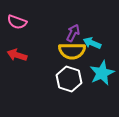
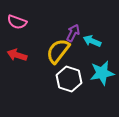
cyan arrow: moved 2 px up
yellow semicircle: moved 14 px left; rotated 128 degrees clockwise
cyan star: rotated 15 degrees clockwise
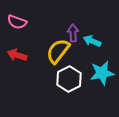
purple arrow: rotated 30 degrees counterclockwise
white hexagon: rotated 15 degrees clockwise
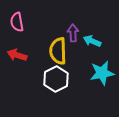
pink semicircle: rotated 60 degrees clockwise
yellow semicircle: rotated 40 degrees counterclockwise
white hexagon: moved 13 px left
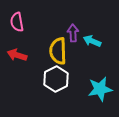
cyan star: moved 2 px left, 16 px down
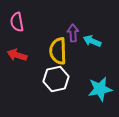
white hexagon: rotated 15 degrees clockwise
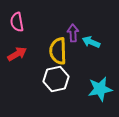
cyan arrow: moved 1 px left, 1 px down
red arrow: moved 1 px up; rotated 132 degrees clockwise
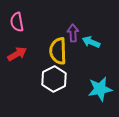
white hexagon: moved 2 px left; rotated 15 degrees counterclockwise
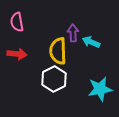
red arrow: rotated 36 degrees clockwise
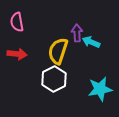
purple arrow: moved 4 px right
yellow semicircle: rotated 20 degrees clockwise
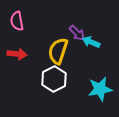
pink semicircle: moved 1 px up
purple arrow: rotated 138 degrees clockwise
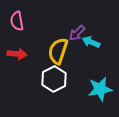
purple arrow: rotated 90 degrees clockwise
